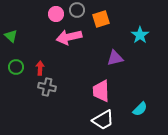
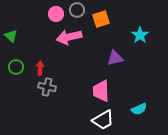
cyan semicircle: moved 1 px left; rotated 21 degrees clockwise
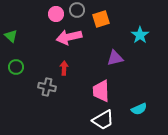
red arrow: moved 24 px right
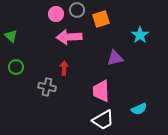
pink arrow: rotated 10 degrees clockwise
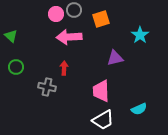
gray circle: moved 3 px left
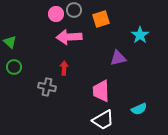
green triangle: moved 1 px left, 6 px down
purple triangle: moved 3 px right
green circle: moved 2 px left
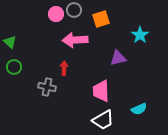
pink arrow: moved 6 px right, 3 px down
